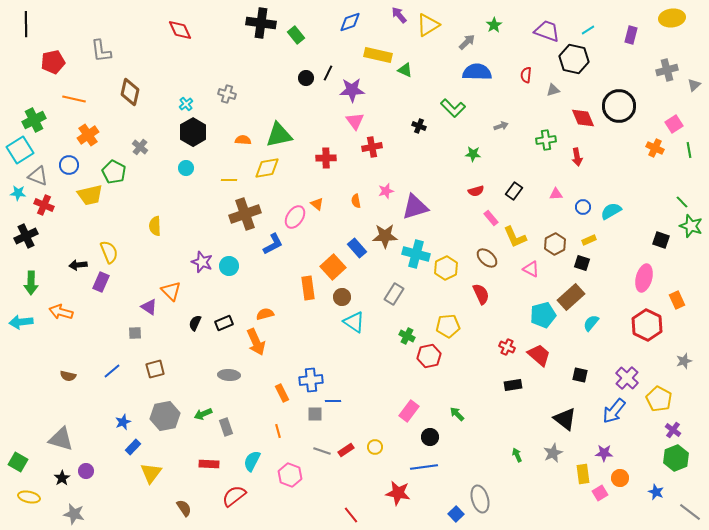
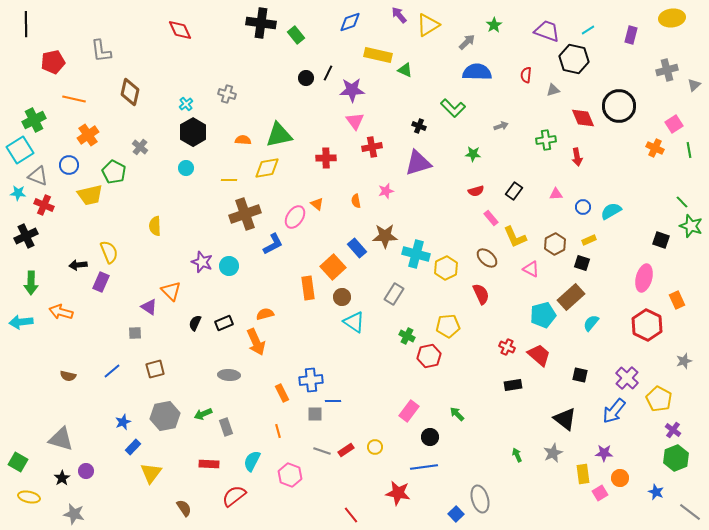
purple triangle at (415, 207): moved 3 px right, 44 px up
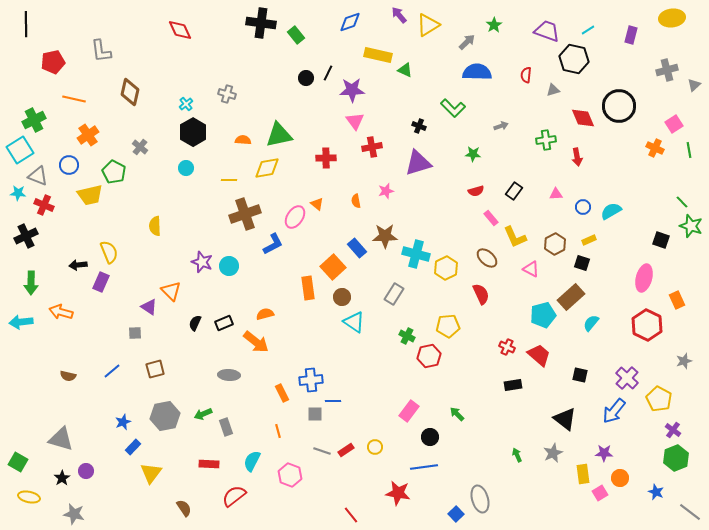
orange arrow at (256, 342): rotated 28 degrees counterclockwise
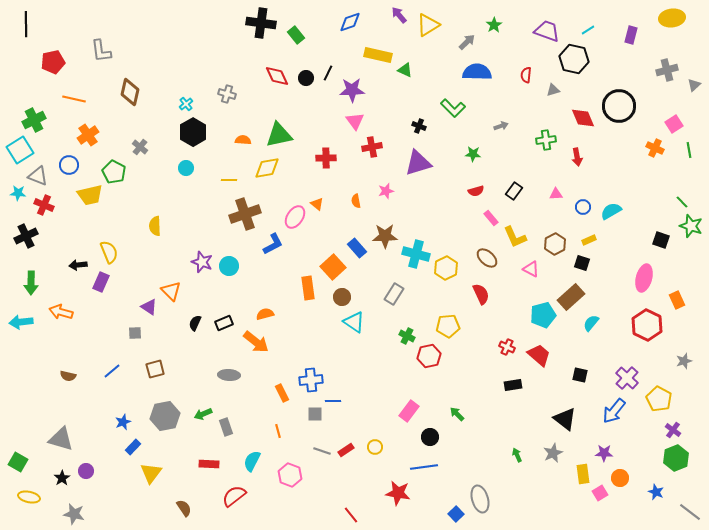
red diamond at (180, 30): moved 97 px right, 46 px down
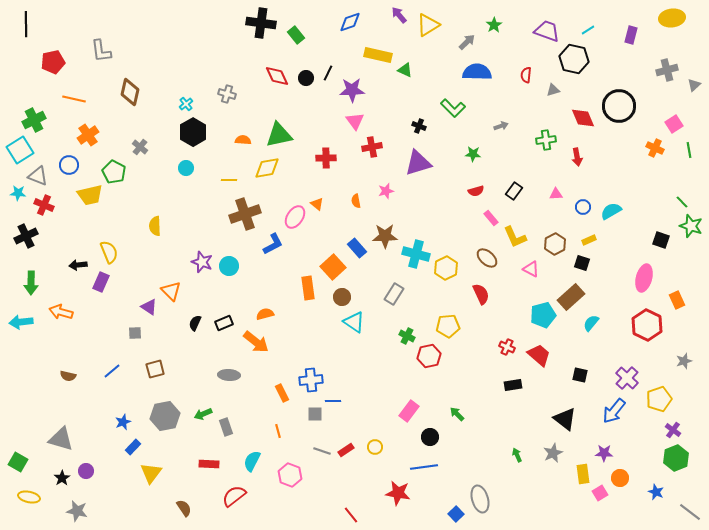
yellow pentagon at (659, 399): rotated 25 degrees clockwise
gray star at (74, 514): moved 3 px right, 3 px up
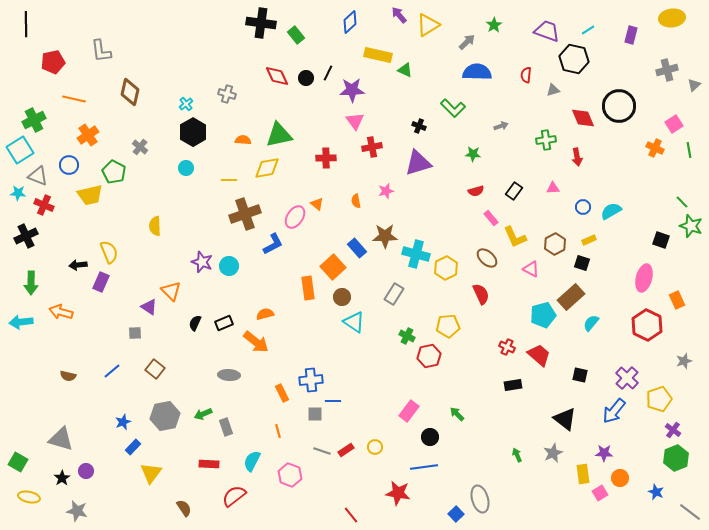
blue diamond at (350, 22): rotated 25 degrees counterclockwise
pink triangle at (556, 194): moved 3 px left, 6 px up
brown square at (155, 369): rotated 36 degrees counterclockwise
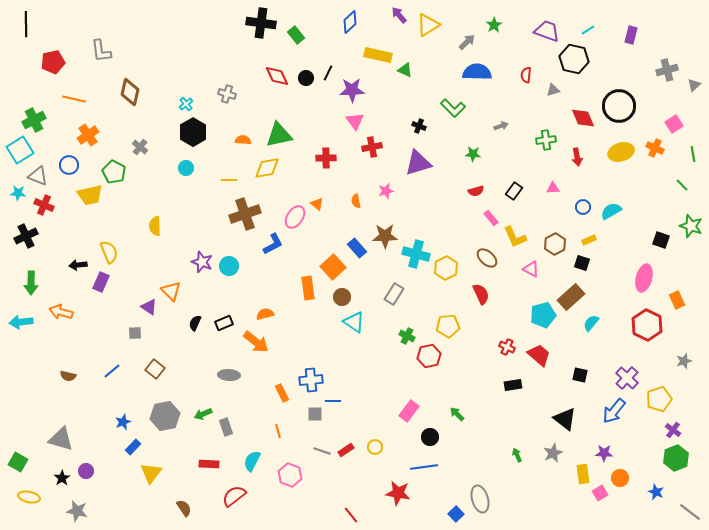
yellow ellipse at (672, 18): moved 51 px left, 134 px down; rotated 10 degrees counterclockwise
green line at (689, 150): moved 4 px right, 4 px down
green line at (682, 202): moved 17 px up
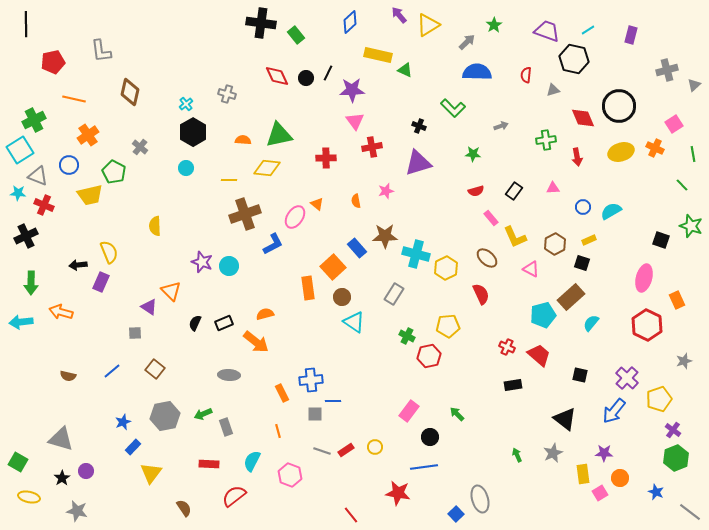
yellow diamond at (267, 168): rotated 16 degrees clockwise
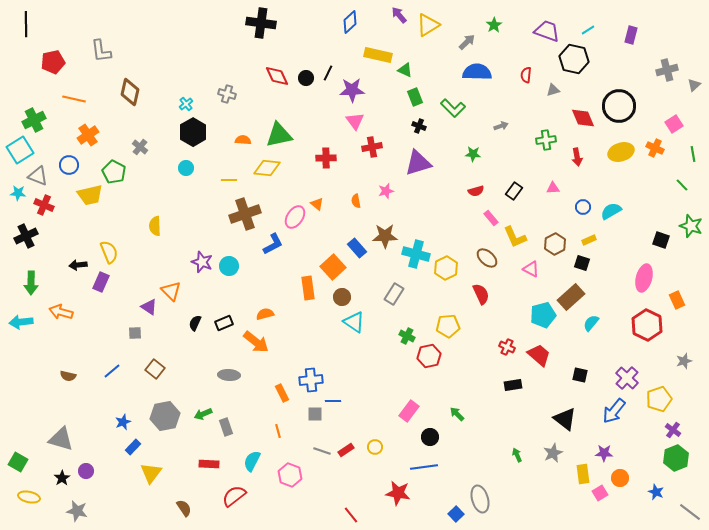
green rectangle at (296, 35): moved 119 px right, 62 px down; rotated 18 degrees clockwise
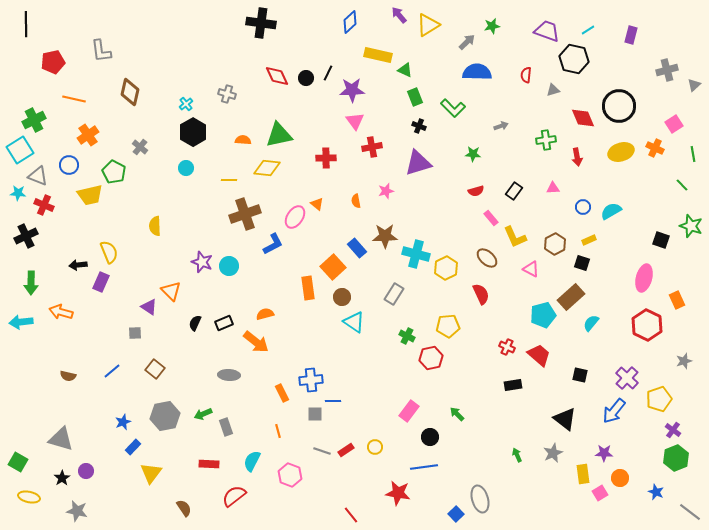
green star at (494, 25): moved 2 px left, 1 px down; rotated 21 degrees clockwise
red hexagon at (429, 356): moved 2 px right, 2 px down
